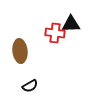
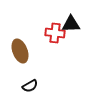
brown ellipse: rotated 15 degrees counterclockwise
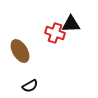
red cross: rotated 12 degrees clockwise
brown ellipse: rotated 10 degrees counterclockwise
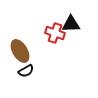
black semicircle: moved 4 px left, 15 px up
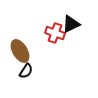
black triangle: rotated 24 degrees counterclockwise
black semicircle: rotated 28 degrees counterclockwise
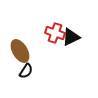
black triangle: moved 13 px down
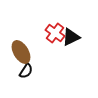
red cross: rotated 18 degrees clockwise
brown ellipse: moved 1 px right, 1 px down
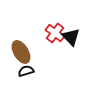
black triangle: rotated 48 degrees counterclockwise
black semicircle: rotated 140 degrees counterclockwise
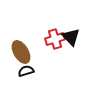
red cross: moved 6 px down; rotated 36 degrees clockwise
